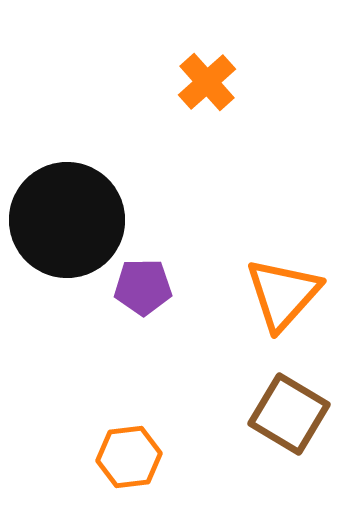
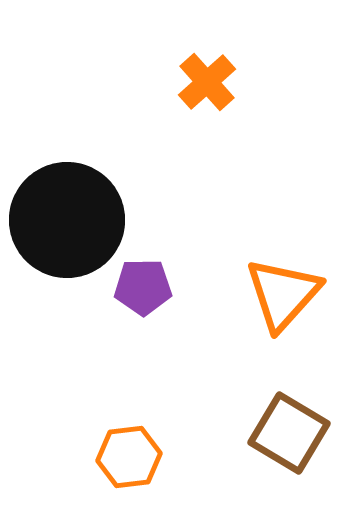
brown square: moved 19 px down
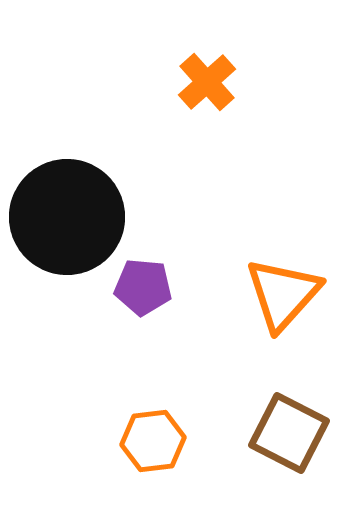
black circle: moved 3 px up
purple pentagon: rotated 6 degrees clockwise
brown square: rotated 4 degrees counterclockwise
orange hexagon: moved 24 px right, 16 px up
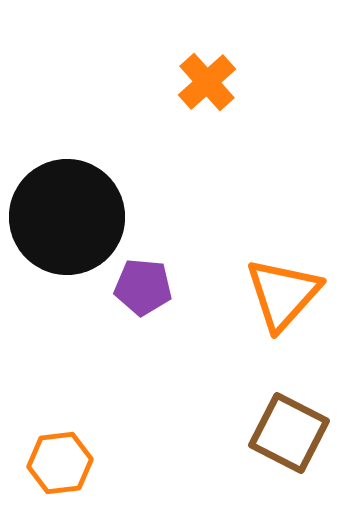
orange hexagon: moved 93 px left, 22 px down
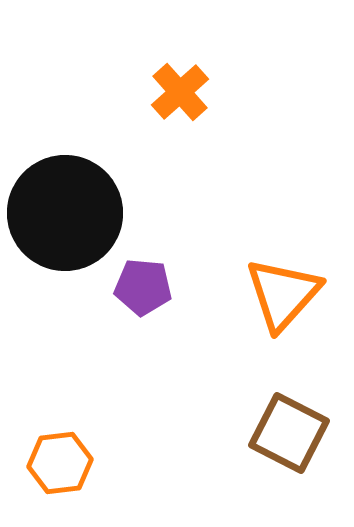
orange cross: moved 27 px left, 10 px down
black circle: moved 2 px left, 4 px up
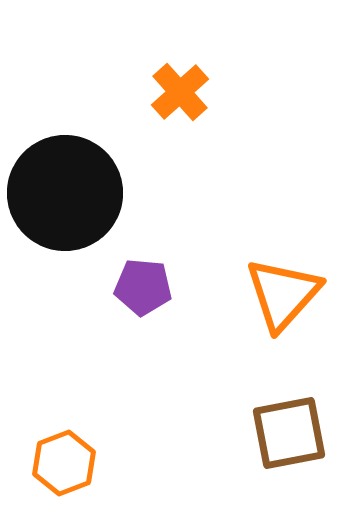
black circle: moved 20 px up
brown square: rotated 38 degrees counterclockwise
orange hexagon: moved 4 px right; rotated 14 degrees counterclockwise
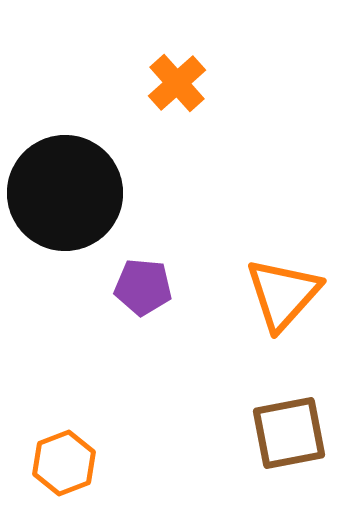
orange cross: moved 3 px left, 9 px up
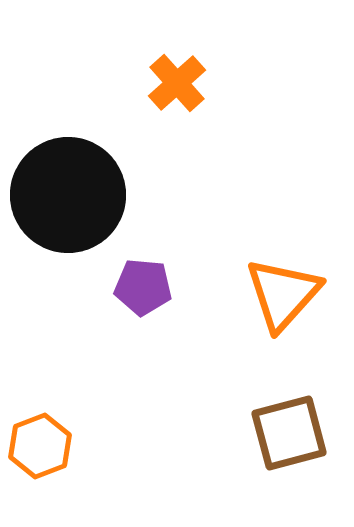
black circle: moved 3 px right, 2 px down
brown square: rotated 4 degrees counterclockwise
orange hexagon: moved 24 px left, 17 px up
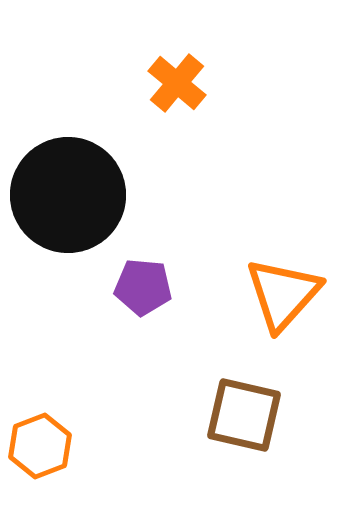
orange cross: rotated 8 degrees counterclockwise
brown square: moved 45 px left, 18 px up; rotated 28 degrees clockwise
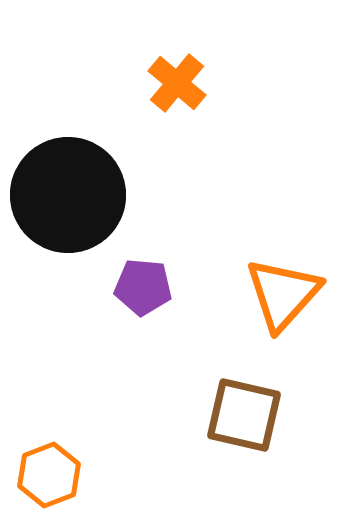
orange hexagon: moved 9 px right, 29 px down
